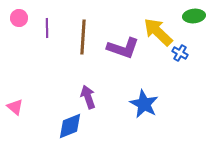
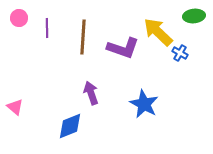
purple arrow: moved 3 px right, 4 px up
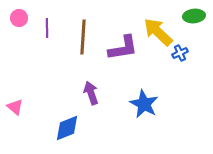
purple L-shape: rotated 28 degrees counterclockwise
blue cross: rotated 35 degrees clockwise
blue diamond: moved 3 px left, 2 px down
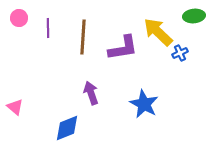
purple line: moved 1 px right
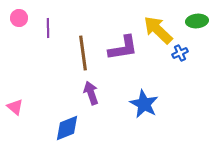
green ellipse: moved 3 px right, 5 px down
yellow arrow: moved 2 px up
brown line: moved 16 px down; rotated 12 degrees counterclockwise
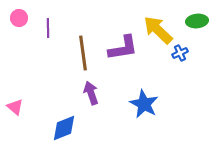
blue diamond: moved 3 px left
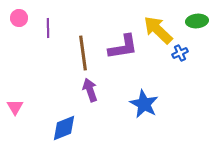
purple L-shape: moved 1 px up
purple arrow: moved 1 px left, 3 px up
pink triangle: rotated 18 degrees clockwise
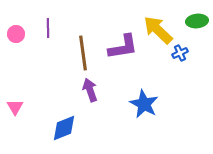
pink circle: moved 3 px left, 16 px down
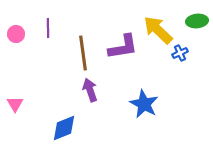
pink triangle: moved 3 px up
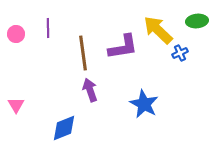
pink triangle: moved 1 px right, 1 px down
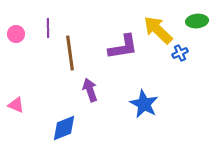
brown line: moved 13 px left
pink triangle: rotated 36 degrees counterclockwise
